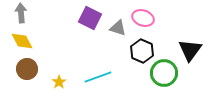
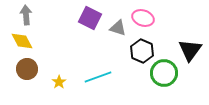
gray arrow: moved 5 px right, 2 px down
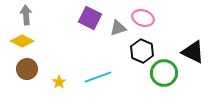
gray triangle: rotated 36 degrees counterclockwise
yellow diamond: rotated 35 degrees counterclockwise
black triangle: moved 3 px right, 2 px down; rotated 40 degrees counterclockwise
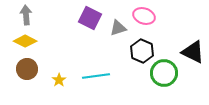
pink ellipse: moved 1 px right, 2 px up
yellow diamond: moved 3 px right
cyan line: moved 2 px left, 1 px up; rotated 12 degrees clockwise
yellow star: moved 2 px up
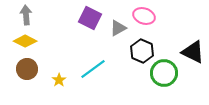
gray triangle: rotated 12 degrees counterclockwise
cyan line: moved 3 px left, 7 px up; rotated 28 degrees counterclockwise
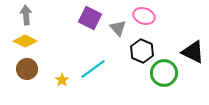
gray triangle: rotated 42 degrees counterclockwise
yellow star: moved 3 px right
